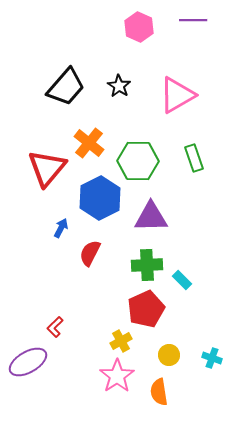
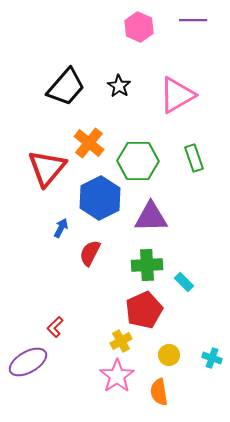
cyan rectangle: moved 2 px right, 2 px down
red pentagon: moved 2 px left, 1 px down
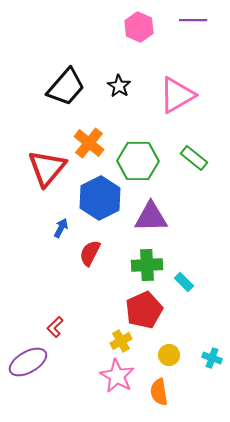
green rectangle: rotated 32 degrees counterclockwise
pink star: rotated 8 degrees counterclockwise
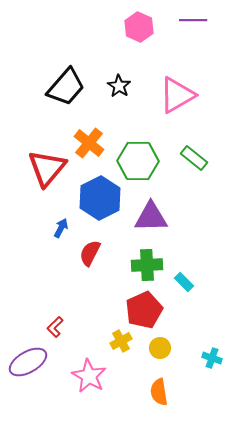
yellow circle: moved 9 px left, 7 px up
pink star: moved 28 px left
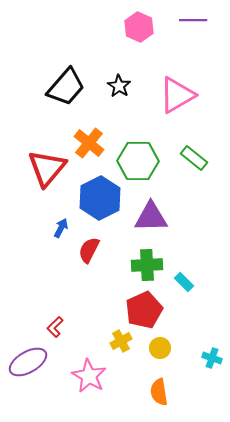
red semicircle: moved 1 px left, 3 px up
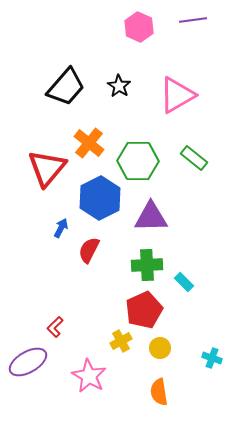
purple line: rotated 8 degrees counterclockwise
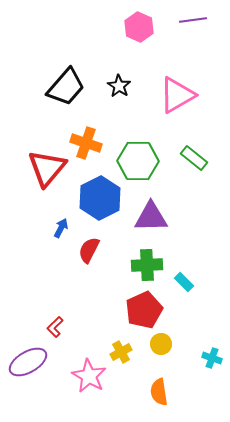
orange cross: moved 3 px left; rotated 20 degrees counterclockwise
yellow cross: moved 11 px down
yellow circle: moved 1 px right, 4 px up
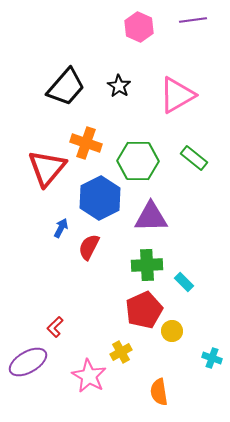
red semicircle: moved 3 px up
yellow circle: moved 11 px right, 13 px up
